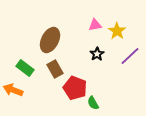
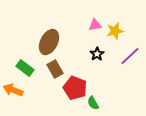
yellow star: moved 2 px left; rotated 24 degrees clockwise
brown ellipse: moved 1 px left, 2 px down
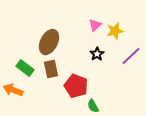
pink triangle: rotated 32 degrees counterclockwise
purple line: moved 1 px right
brown rectangle: moved 4 px left; rotated 18 degrees clockwise
red pentagon: moved 1 px right, 2 px up
green semicircle: moved 3 px down
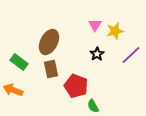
pink triangle: rotated 16 degrees counterclockwise
purple line: moved 1 px up
green rectangle: moved 6 px left, 6 px up
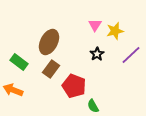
brown rectangle: rotated 48 degrees clockwise
red pentagon: moved 2 px left
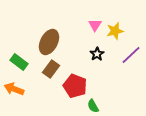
red pentagon: moved 1 px right
orange arrow: moved 1 px right, 1 px up
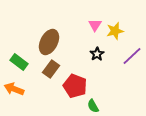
purple line: moved 1 px right, 1 px down
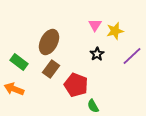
red pentagon: moved 1 px right, 1 px up
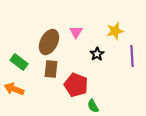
pink triangle: moved 19 px left, 7 px down
purple line: rotated 50 degrees counterclockwise
brown rectangle: rotated 30 degrees counterclockwise
